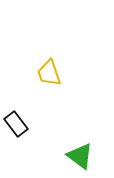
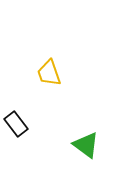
green triangle: moved 6 px right, 11 px up
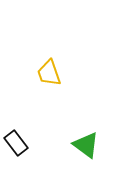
black rectangle: moved 19 px down
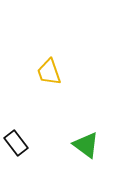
yellow trapezoid: moved 1 px up
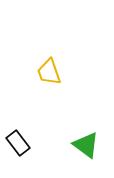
black rectangle: moved 2 px right
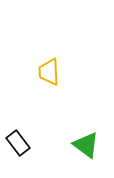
yellow trapezoid: rotated 16 degrees clockwise
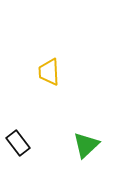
green triangle: rotated 40 degrees clockwise
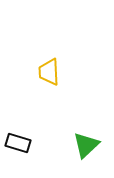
black rectangle: rotated 35 degrees counterclockwise
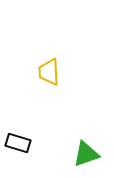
green triangle: moved 9 px down; rotated 24 degrees clockwise
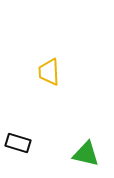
green triangle: rotated 32 degrees clockwise
